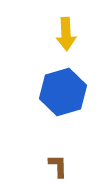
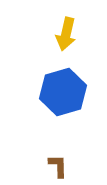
yellow arrow: rotated 16 degrees clockwise
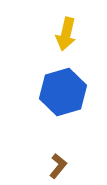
brown L-shape: rotated 40 degrees clockwise
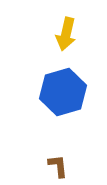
brown L-shape: rotated 45 degrees counterclockwise
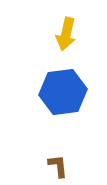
blue hexagon: rotated 9 degrees clockwise
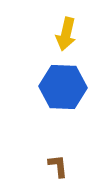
blue hexagon: moved 5 px up; rotated 9 degrees clockwise
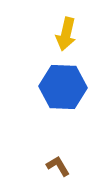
brown L-shape: rotated 25 degrees counterclockwise
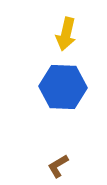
brown L-shape: rotated 90 degrees counterclockwise
